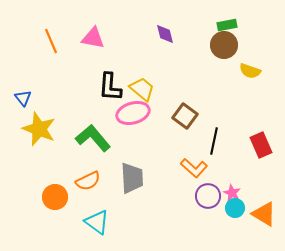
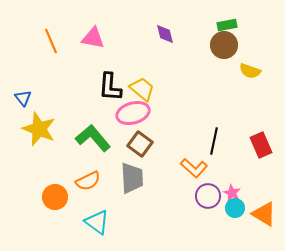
brown square: moved 45 px left, 28 px down
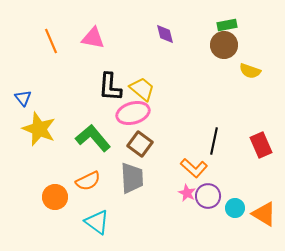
pink star: moved 45 px left
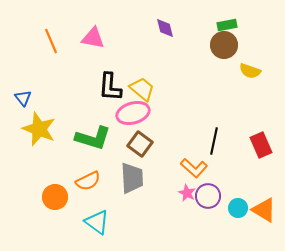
purple diamond: moved 6 px up
green L-shape: rotated 147 degrees clockwise
cyan circle: moved 3 px right
orange triangle: moved 4 px up
